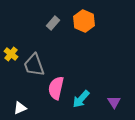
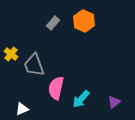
purple triangle: rotated 24 degrees clockwise
white triangle: moved 2 px right, 1 px down
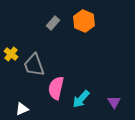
purple triangle: rotated 24 degrees counterclockwise
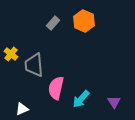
gray trapezoid: rotated 15 degrees clockwise
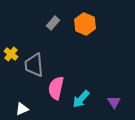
orange hexagon: moved 1 px right, 3 px down
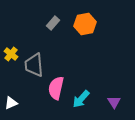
orange hexagon: rotated 25 degrees clockwise
white triangle: moved 11 px left, 6 px up
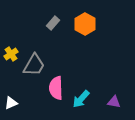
orange hexagon: rotated 20 degrees counterclockwise
yellow cross: rotated 16 degrees clockwise
gray trapezoid: rotated 145 degrees counterclockwise
pink semicircle: rotated 15 degrees counterclockwise
purple triangle: rotated 48 degrees counterclockwise
